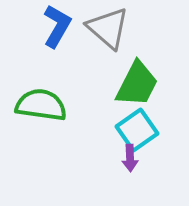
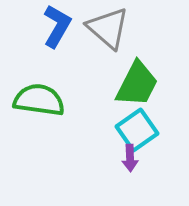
green semicircle: moved 2 px left, 5 px up
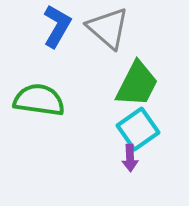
cyan square: moved 1 px right, 1 px up
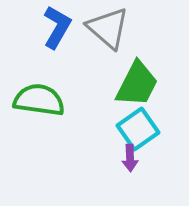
blue L-shape: moved 1 px down
